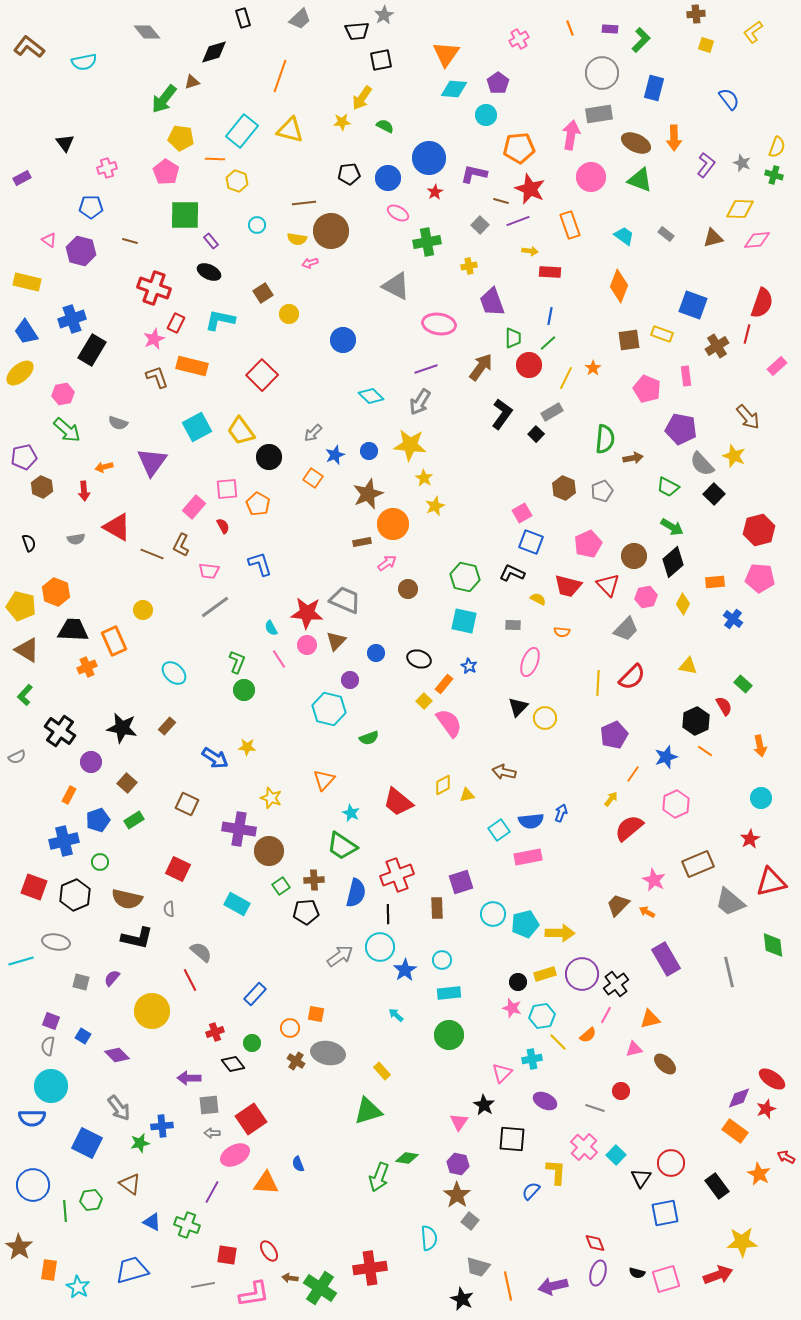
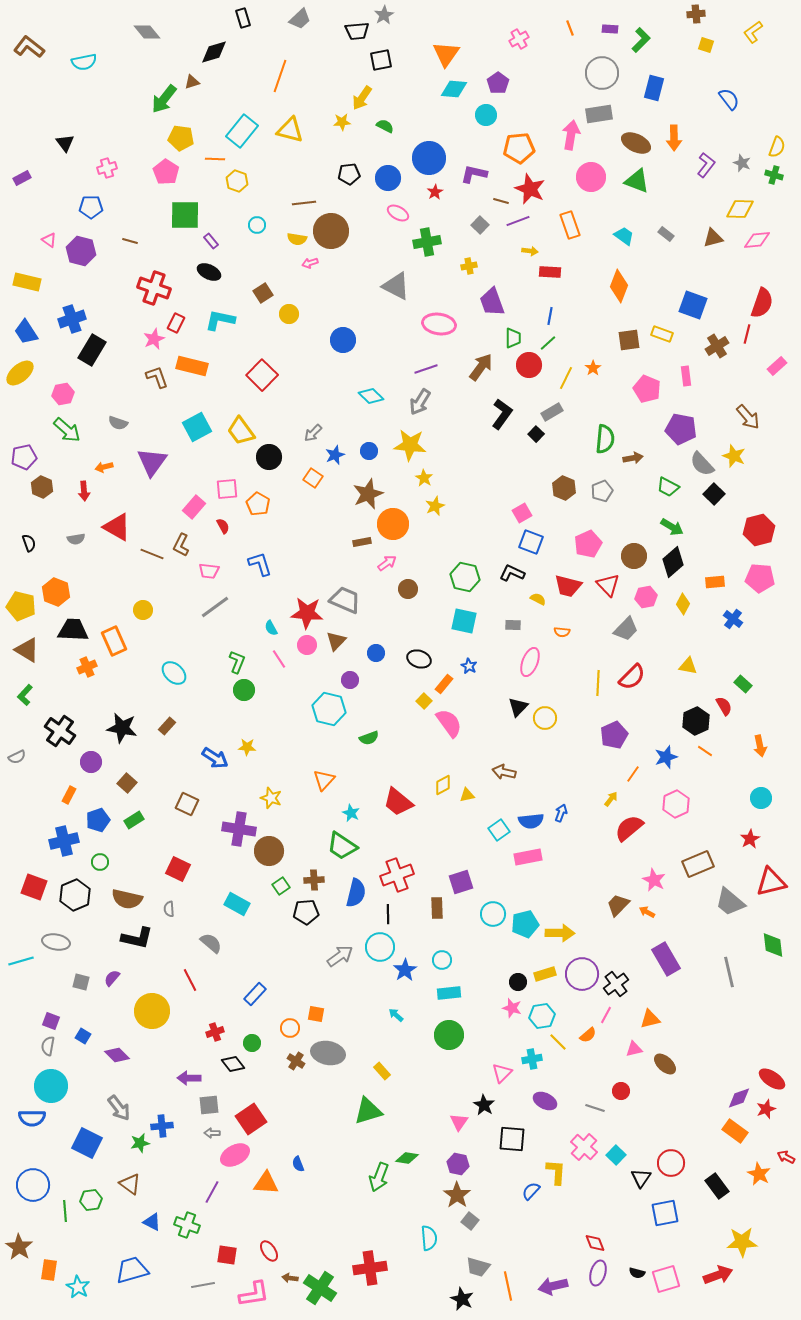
green triangle at (640, 180): moved 3 px left, 1 px down
gray semicircle at (201, 952): moved 10 px right, 9 px up
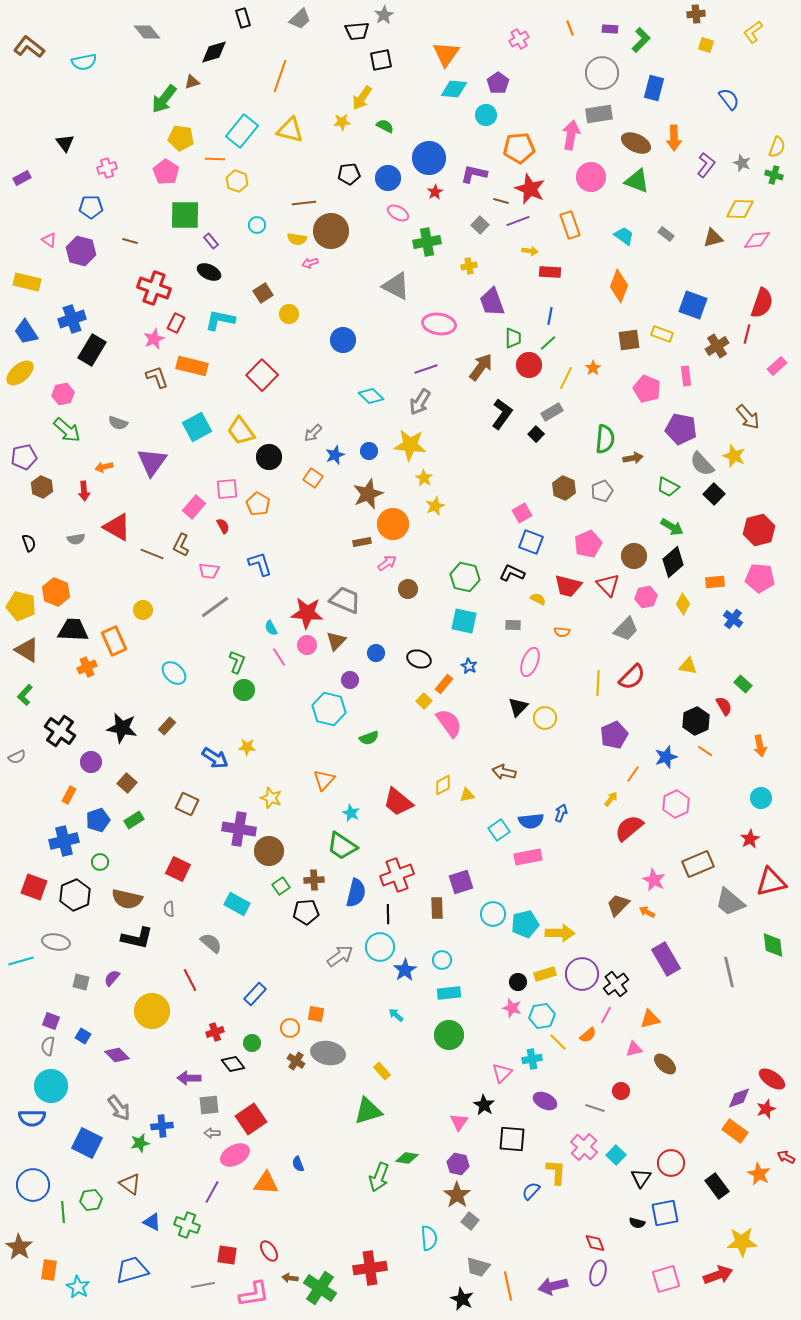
pink line at (279, 659): moved 2 px up
green line at (65, 1211): moved 2 px left, 1 px down
black semicircle at (637, 1273): moved 50 px up
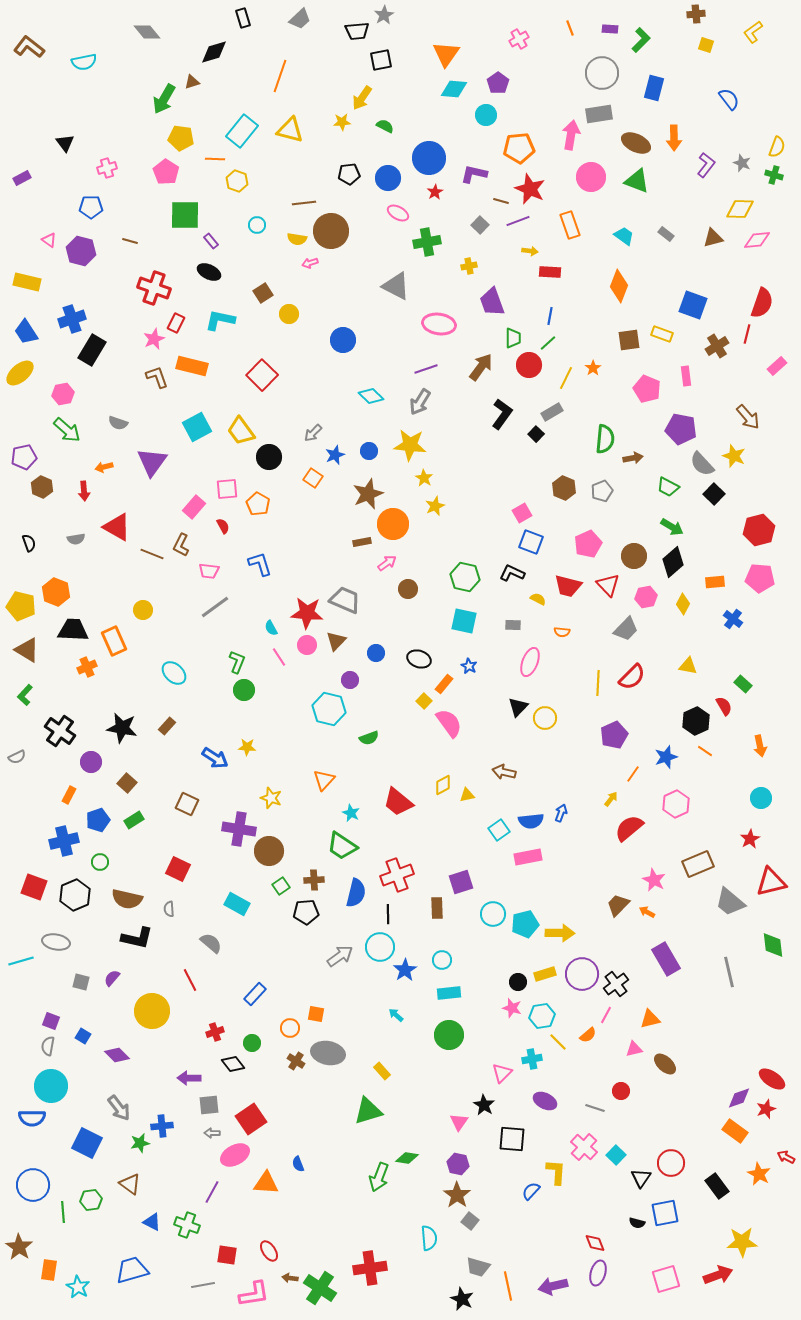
green arrow at (164, 99): rotated 8 degrees counterclockwise
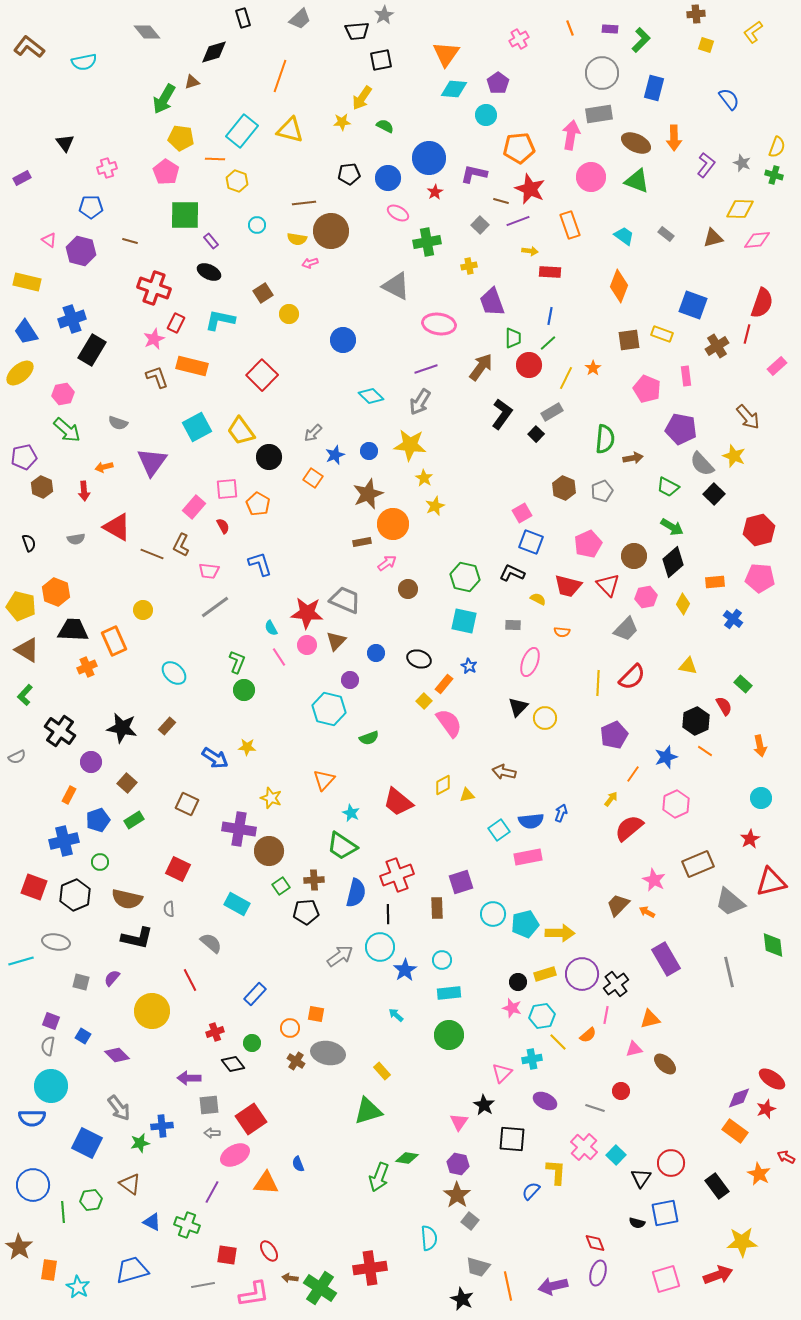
pink line at (606, 1015): rotated 18 degrees counterclockwise
